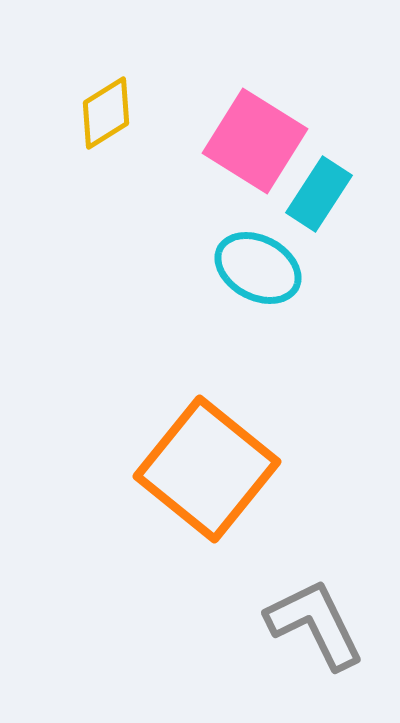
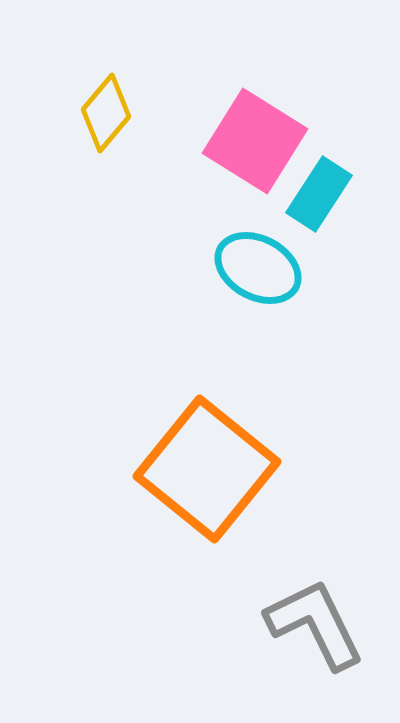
yellow diamond: rotated 18 degrees counterclockwise
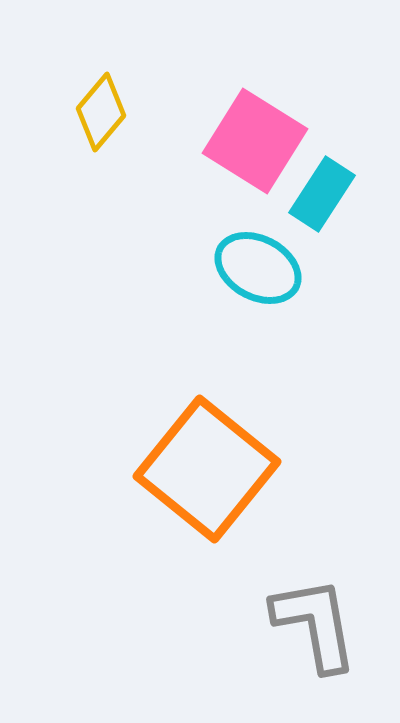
yellow diamond: moved 5 px left, 1 px up
cyan rectangle: moved 3 px right
gray L-shape: rotated 16 degrees clockwise
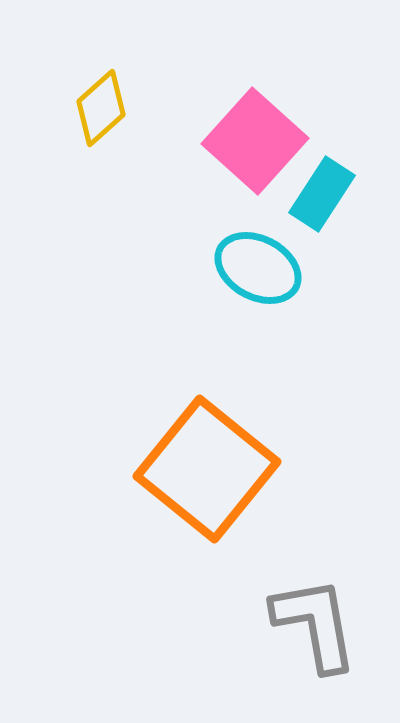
yellow diamond: moved 4 px up; rotated 8 degrees clockwise
pink square: rotated 10 degrees clockwise
